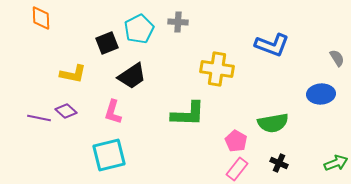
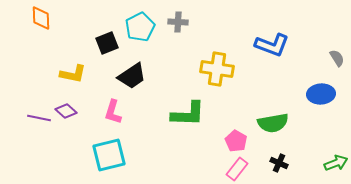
cyan pentagon: moved 1 px right, 2 px up
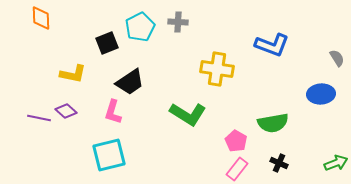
black trapezoid: moved 2 px left, 6 px down
green L-shape: rotated 30 degrees clockwise
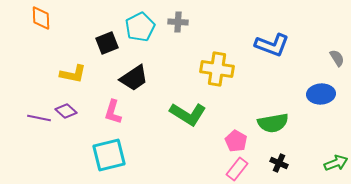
black trapezoid: moved 4 px right, 4 px up
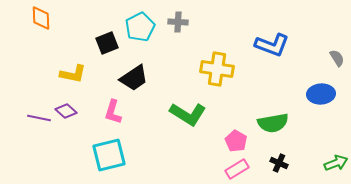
pink rectangle: rotated 20 degrees clockwise
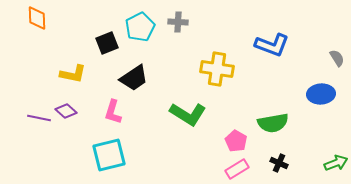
orange diamond: moved 4 px left
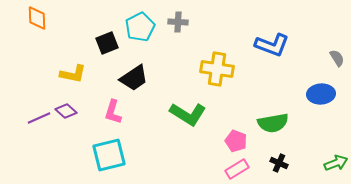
purple line: rotated 35 degrees counterclockwise
pink pentagon: rotated 10 degrees counterclockwise
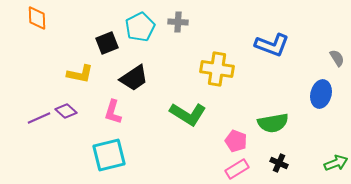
yellow L-shape: moved 7 px right
blue ellipse: rotated 72 degrees counterclockwise
